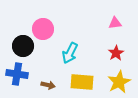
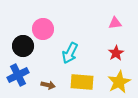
blue cross: moved 1 px right, 1 px down; rotated 35 degrees counterclockwise
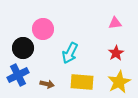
black circle: moved 2 px down
brown arrow: moved 1 px left, 1 px up
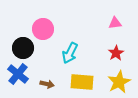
blue cross: moved 1 px up; rotated 25 degrees counterclockwise
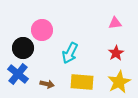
pink circle: moved 1 px left, 1 px down
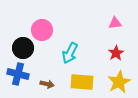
blue cross: rotated 25 degrees counterclockwise
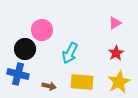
pink triangle: rotated 24 degrees counterclockwise
black circle: moved 2 px right, 1 px down
brown arrow: moved 2 px right, 2 px down
